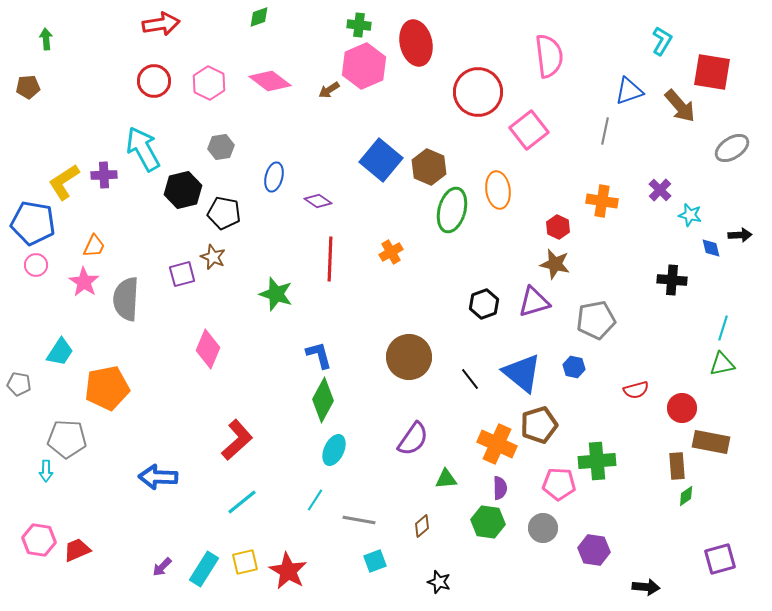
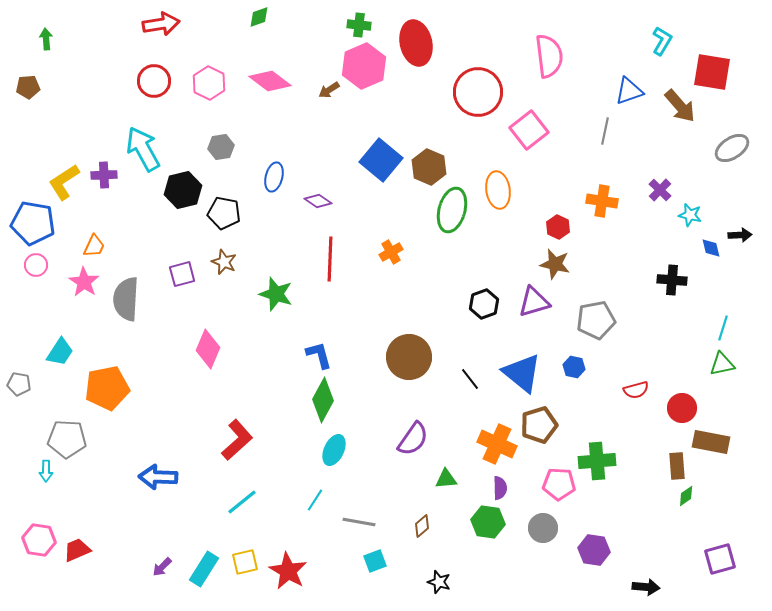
brown star at (213, 257): moved 11 px right, 5 px down
gray line at (359, 520): moved 2 px down
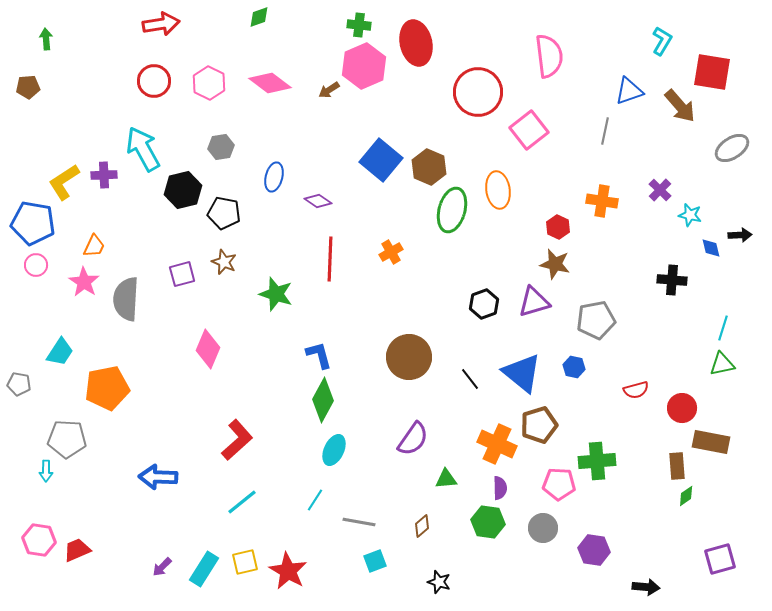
pink diamond at (270, 81): moved 2 px down
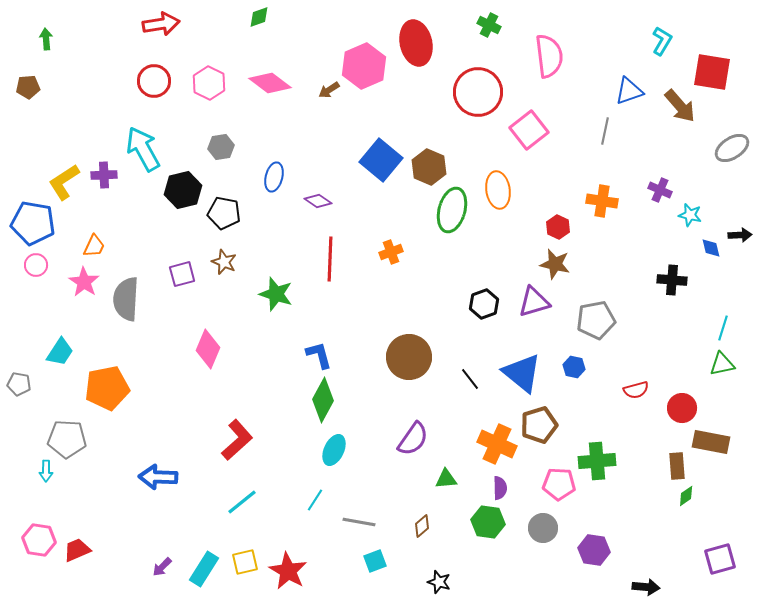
green cross at (359, 25): moved 130 px right; rotated 20 degrees clockwise
purple cross at (660, 190): rotated 20 degrees counterclockwise
orange cross at (391, 252): rotated 10 degrees clockwise
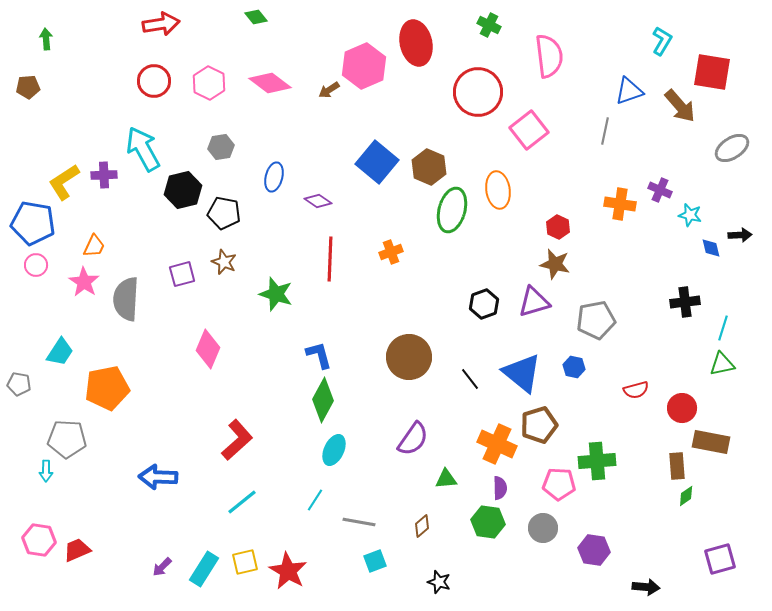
green diamond at (259, 17): moved 3 px left; rotated 70 degrees clockwise
blue square at (381, 160): moved 4 px left, 2 px down
orange cross at (602, 201): moved 18 px right, 3 px down
black cross at (672, 280): moved 13 px right, 22 px down; rotated 12 degrees counterclockwise
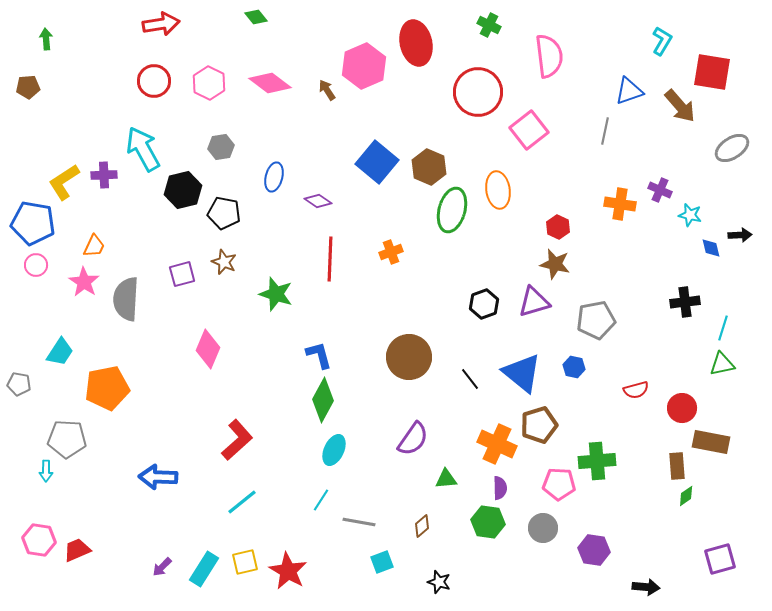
brown arrow at (329, 90): moved 2 px left; rotated 90 degrees clockwise
cyan line at (315, 500): moved 6 px right
cyan square at (375, 561): moved 7 px right, 1 px down
